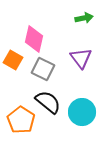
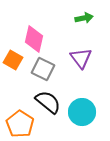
orange pentagon: moved 1 px left, 4 px down
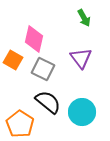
green arrow: rotated 72 degrees clockwise
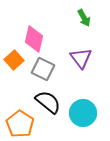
orange square: moved 1 px right; rotated 18 degrees clockwise
cyan circle: moved 1 px right, 1 px down
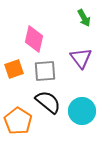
orange square: moved 9 px down; rotated 24 degrees clockwise
gray square: moved 2 px right, 2 px down; rotated 30 degrees counterclockwise
cyan circle: moved 1 px left, 2 px up
orange pentagon: moved 2 px left, 3 px up
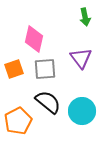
green arrow: moved 1 px right, 1 px up; rotated 18 degrees clockwise
gray square: moved 2 px up
orange pentagon: rotated 12 degrees clockwise
